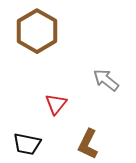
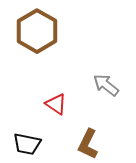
gray arrow: moved 5 px down
red triangle: rotated 35 degrees counterclockwise
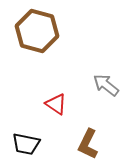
brown hexagon: rotated 15 degrees counterclockwise
black trapezoid: moved 1 px left
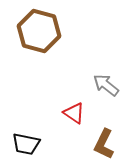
brown hexagon: moved 2 px right
red triangle: moved 18 px right, 9 px down
brown L-shape: moved 16 px right
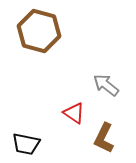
brown L-shape: moved 6 px up
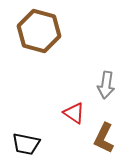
gray arrow: rotated 120 degrees counterclockwise
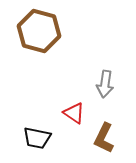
gray arrow: moved 1 px left, 1 px up
black trapezoid: moved 11 px right, 6 px up
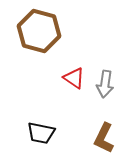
red triangle: moved 35 px up
black trapezoid: moved 4 px right, 5 px up
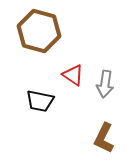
red triangle: moved 1 px left, 3 px up
black trapezoid: moved 1 px left, 32 px up
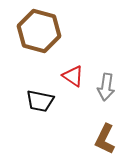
red triangle: moved 1 px down
gray arrow: moved 1 px right, 3 px down
brown L-shape: moved 1 px right, 1 px down
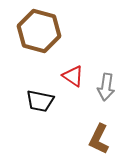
brown L-shape: moved 6 px left
